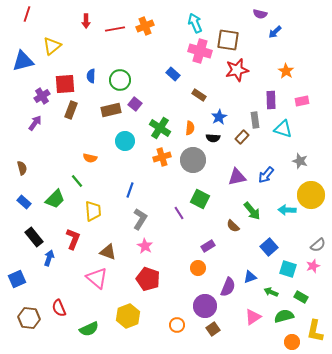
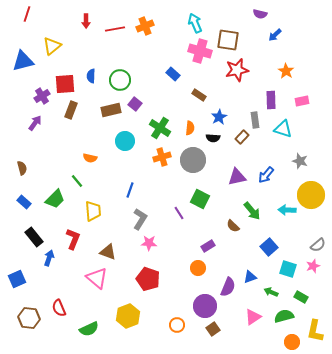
blue arrow at (275, 32): moved 3 px down
pink star at (145, 246): moved 4 px right, 3 px up; rotated 28 degrees counterclockwise
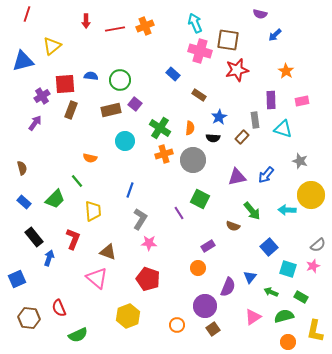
blue semicircle at (91, 76): rotated 96 degrees clockwise
orange cross at (162, 157): moved 2 px right, 3 px up
brown semicircle at (233, 226): rotated 24 degrees counterclockwise
blue triangle at (250, 277): rotated 32 degrees counterclockwise
green semicircle at (89, 329): moved 11 px left, 6 px down
orange circle at (292, 342): moved 4 px left
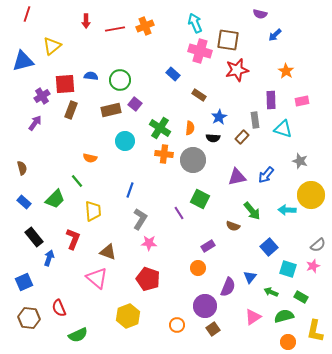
orange cross at (164, 154): rotated 24 degrees clockwise
blue square at (17, 279): moved 7 px right, 3 px down
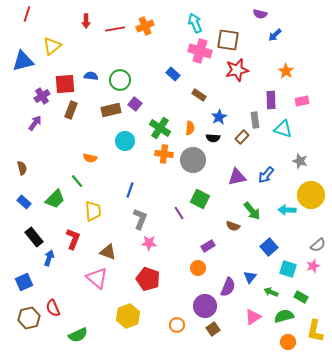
gray L-shape at (140, 219): rotated 10 degrees counterclockwise
red semicircle at (59, 308): moved 6 px left
brown hexagon at (29, 318): rotated 20 degrees counterclockwise
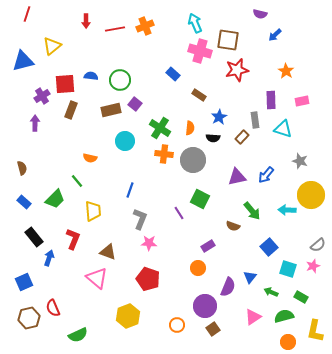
purple arrow at (35, 123): rotated 35 degrees counterclockwise
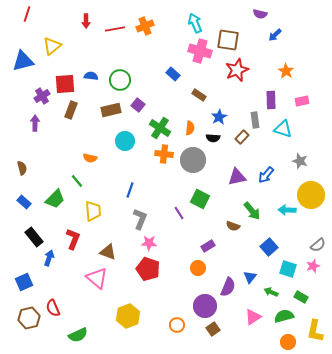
red star at (237, 70): rotated 10 degrees counterclockwise
purple square at (135, 104): moved 3 px right, 1 px down
red pentagon at (148, 279): moved 10 px up
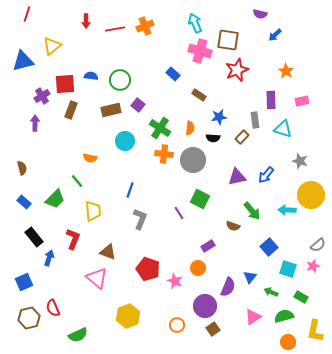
blue star at (219, 117): rotated 21 degrees clockwise
pink star at (149, 243): moved 26 px right, 38 px down; rotated 21 degrees clockwise
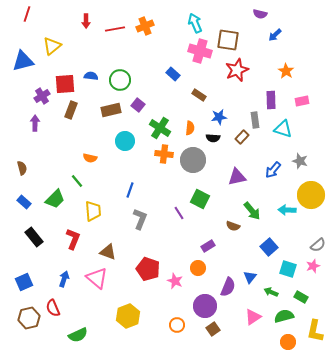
blue arrow at (266, 175): moved 7 px right, 5 px up
blue arrow at (49, 258): moved 15 px right, 21 px down
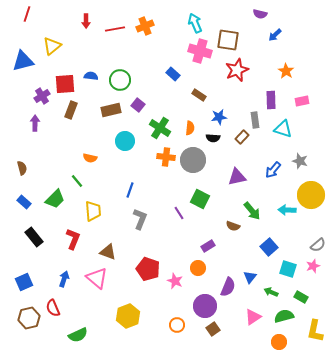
orange cross at (164, 154): moved 2 px right, 3 px down
orange circle at (288, 342): moved 9 px left
